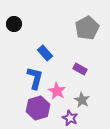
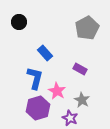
black circle: moved 5 px right, 2 px up
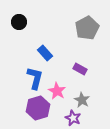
purple star: moved 3 px right
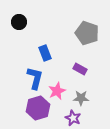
gray pentagon: moved 5 px down; rotated 25 degrees counterclockwise
blue rectangle: rotated 21 degrees clockwise
pink star: rotated 18 degrees clockwise
gray star: moved 1 px left, 2 px up; rotated 28 degrees counterclockwise
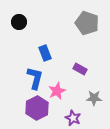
gray pentagon: moved 10 px up
gray star: moved 13 px right
purple hexagon: moved 1 px left; rotated 10 degrees counterclockwise
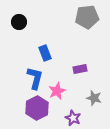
gray pentagon: moved 6 px up; rotated 25 degrees counterclockwise
purple rectangle: rotated 40 degrees counterclockwise
gray star: rotated 14 degrees clockwise
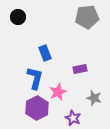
black circle: moved 1 px left, 5 px up
pink star: moved 1 px right, 1 px down
